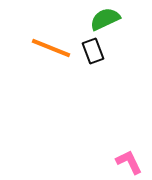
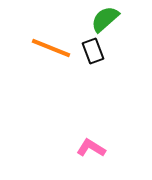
green semicircle: rotated 16 degrees counterclockwise
pink L-shape: moved 38 px left, 14 px up; rotated 32 degrees counterclockwise
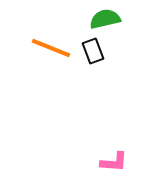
green semicircle: rotated 28 degrees clockwise
pink L-shape: moved 23 px right, 14 px down; rotated 152 degrees clockwise
